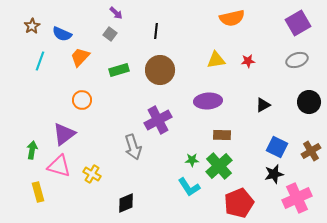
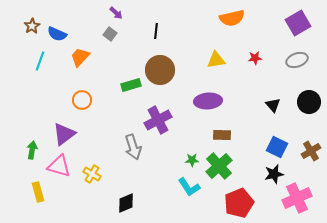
blue semicircle: moved 5 px left
red star: moved 7 px right, 3 px up
green rectangle: moved 12 px right, 15 px down
black triangle: moved 10 px right; rotated 42 degrees counterclockwise
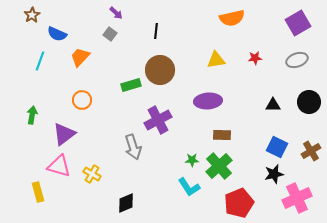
brown star: moved 11 px up
black triangle: rotated 49 degrees counterclockwise
green arrow: moved 35 px up
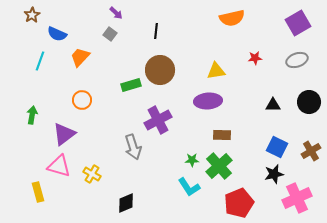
yellow triangle: moved 11 px down
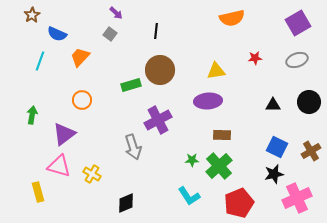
cyan L-shape: moved 9 px down
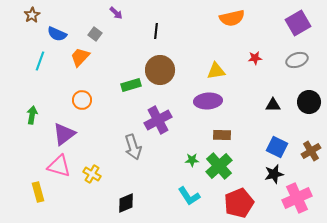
gray square: moved 15 px left
